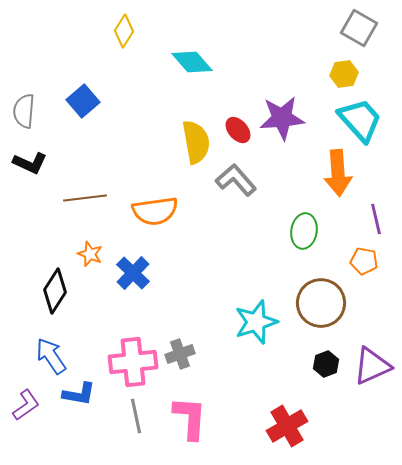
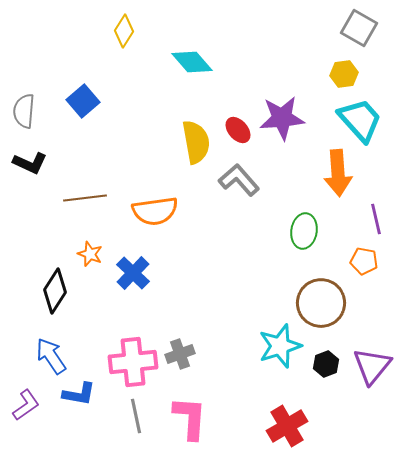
gray L-shape: moved 3 px right
cyan star: moved 24 px right, 24 px down
purple triangle: rotated 27 degrees counterclockwise
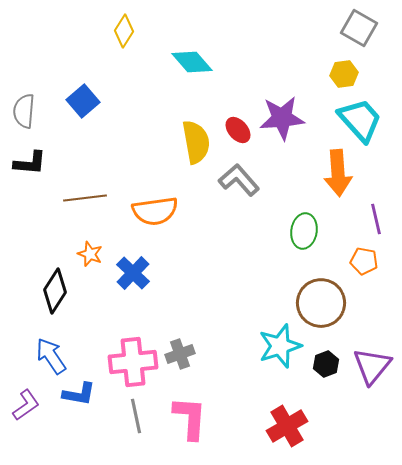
black L-shape: rotated 20 degrees counterclockwise
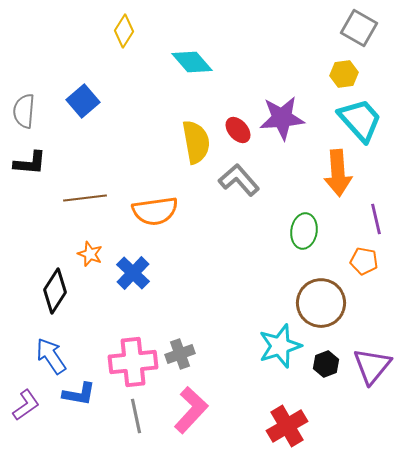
pink L-shape: moved 1 px right, 8 px up; rotated 39 degrees clockwise
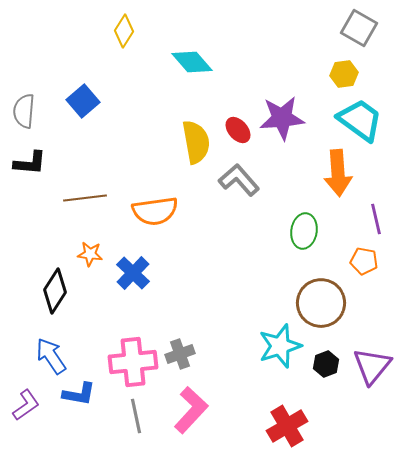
cyan trapezoid: rotated 12 degrees counterclockwise
orange star: rotated 15 degrees counterclockwise
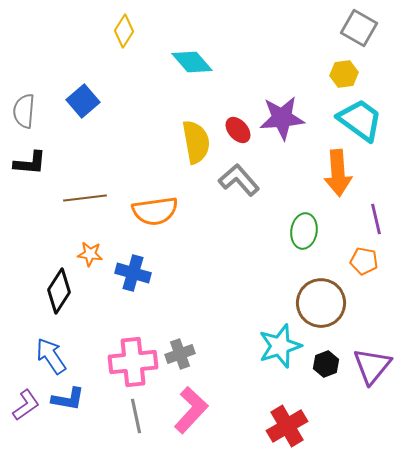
blue cross: rotated 28 degrees counterclockwise
black diamond: moved 4 px right
blue L-shape: moved 11 px left, 5 px down
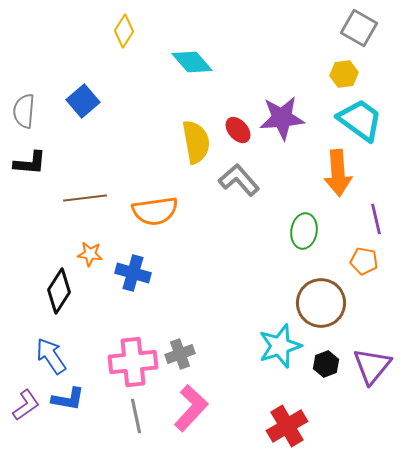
pink L-shape: moved 2 px up
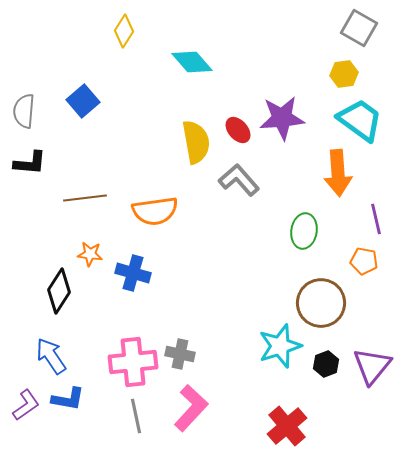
gray cross: rotated 32 degrees clockwise
red cross: rotated 9 degrees counterclockwise
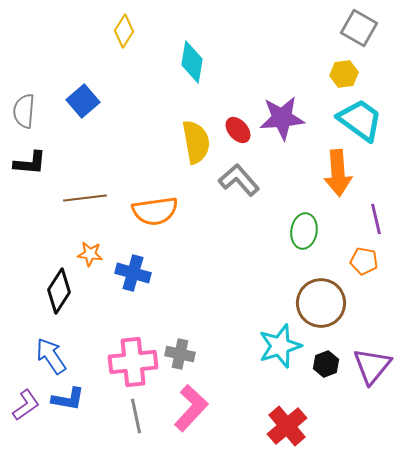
cyan diamond: rotated 51 degrees clockwise
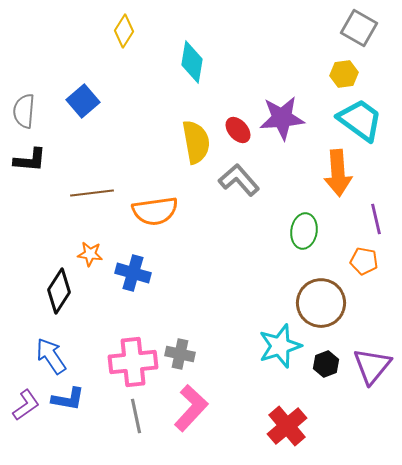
black L-shape: moved 3 px up
brown line: moved 7 px right, 5 px up
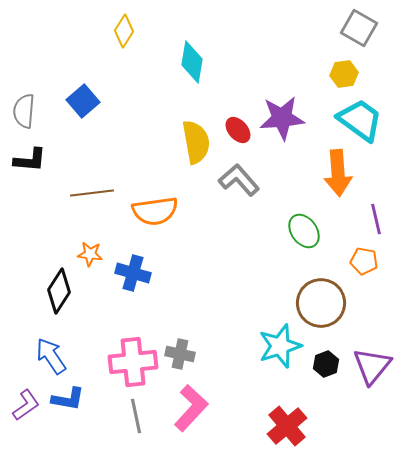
green ellipse: rotated 44 degrees counterclockwise
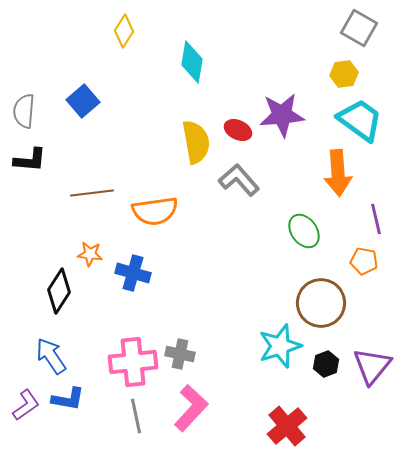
purple star: moved 3 px up
red ellipse: rotated 24 degrees counterclockwise
